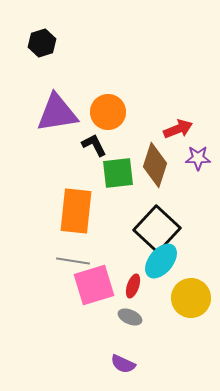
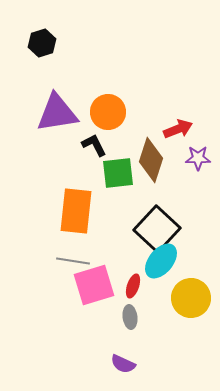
brown diamond: moved 4 px left, 5 px up
gray ellipse: rotated 60 degrees clockwise
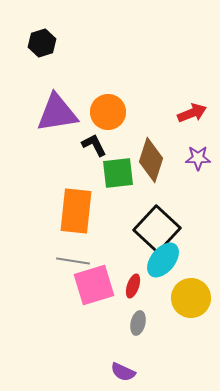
red arrow: moved 14 px right, 16 px up
cyan ellipse: moved 2 px right, 1 px up
gray ellipse: moved 8 px right, 6 px down; rotated 20 degrees clockwise
purple semicircle: moved 8 px down
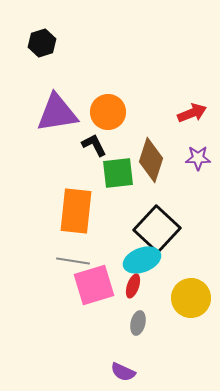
cyan ellipse: moved 21 px left; rotated 30 degrees clockwise
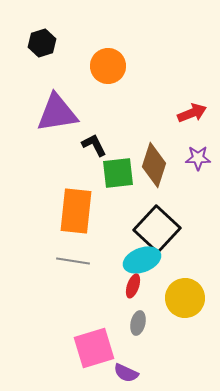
orange circle: moved 46 px up
brown diamond: moved 3 px right, 5 px down
pink square: moved 63 px down
yellow circle: moved 6 px left
purple semicircle: moved 3 px right, 1 px down
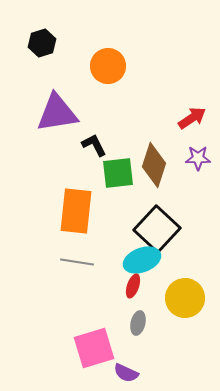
red arrow: moved 5 px down; rotated 12 degrees counterclockwise
gray line: moved 4 px right, 1 px down
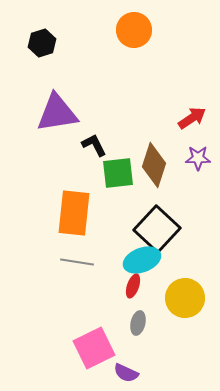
orange circle: moved 26 px right, 36 px up
orange rectangle: moved 2 px left, 2 px down
pink square: rotated 9 degrees counterclockwise
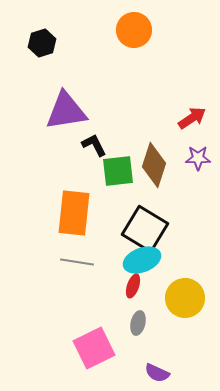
purple triangle: moved 9 px right, 2 px up
green square: moved 2 px up
black square: moved 12 px left; rotated 12 degrees counterclockwise
purple semicircle: moved 31 px right
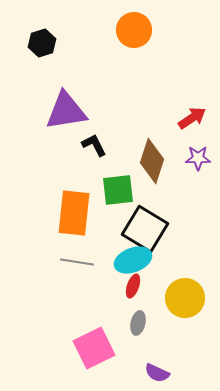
brown diamond: moved 2 px left, 4 px up
green square: moved 19 px down
cyan ellipse: moved 9 px left
